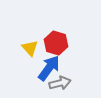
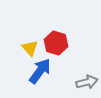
blue arrow: moved 9 px left, 3 px down
gray arrow: moved 27 px right, 1 px up
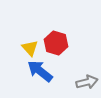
blue arrow: rotated 88 degrees counterclockwise
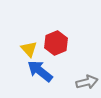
red hexagon: rotated 20 degrees clockwise
yellow triangle: moved 1 px left, 1 px down
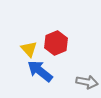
gray arrow: rotated 25 degrees clockwise
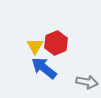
yellow triangle: moved 6 px right, 3 px up; rotated 12 degrees clockwise
blue arrow: moved 4 px right, 3 px up
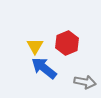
red hexagon: moved 11 px right
gray arrow: moved 2 px left
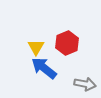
yellow triangle: moved 1 px right, 1 px down
gray arrow: moved 2 px down
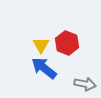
red hexagon: rotated 15 degrees counterclockwise
yellow triangle: moved 5 px right, 2 px up
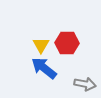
red hexagon: rotated 20 degrees counterclockwise
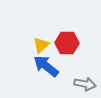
yellow triangle: rotated 18 degrees clockwise
blue arrow: moved 2 px right, 2 px up
